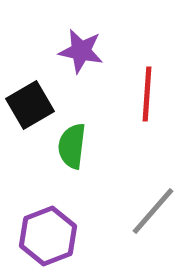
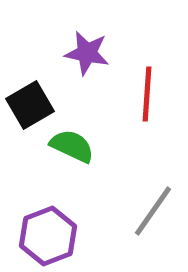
purple star: moved 6 px right, 2 px down
green semicircle: rotated 108 degrees clockwise
gray line: rotated 6 degrees counterclockwise
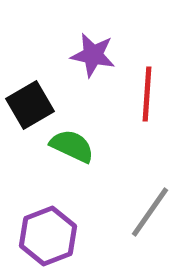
purple star: moved 6 px right, 2 px down
gray line: moved 3 px left, 1 px down
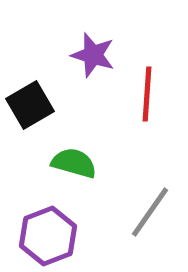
purple star: rotated 6 degrees clockwise
green semicircle: moved 2 px right, 17 px down; rotated 9 degrees counterclockwise
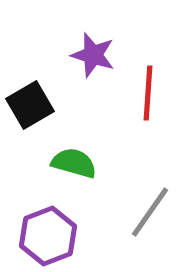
red line: moved 1 px right, 1 px up
